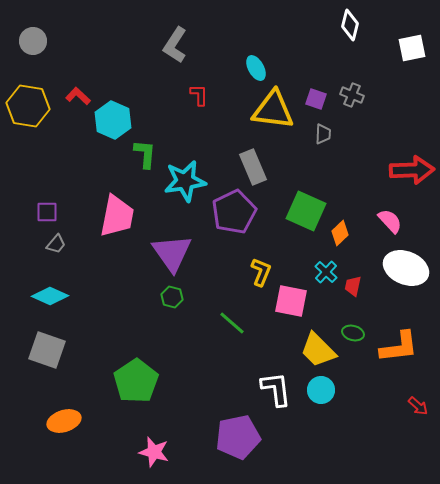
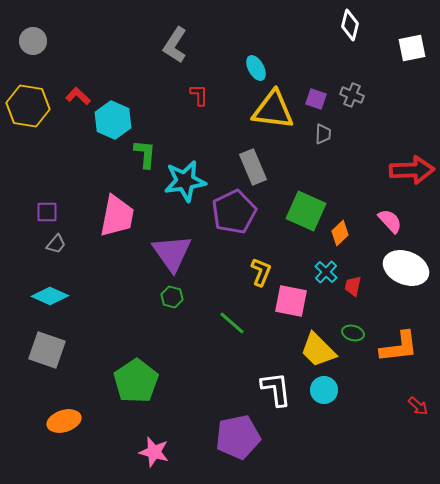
cyan circle at (321, 390): moved 3 px right
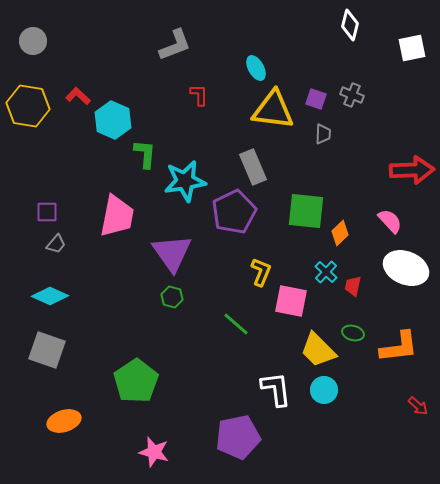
gray L-shape at (175, 45): rotated 144 degrees counterclockwise
green square at (306, 211): rotated 18 degrees counterclockwise
green line at (232, 323): moved 4 px right, 1 px down
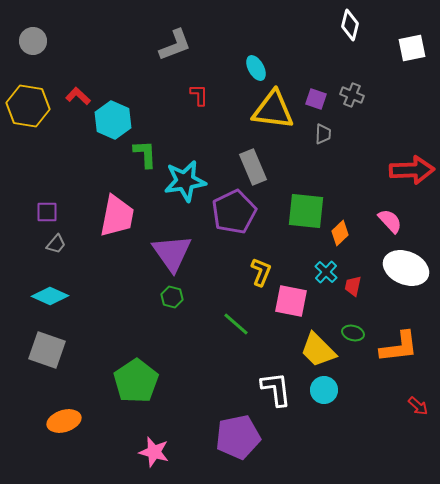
green L-shape at (145, 154): rotated 8 degrees counterclockwise
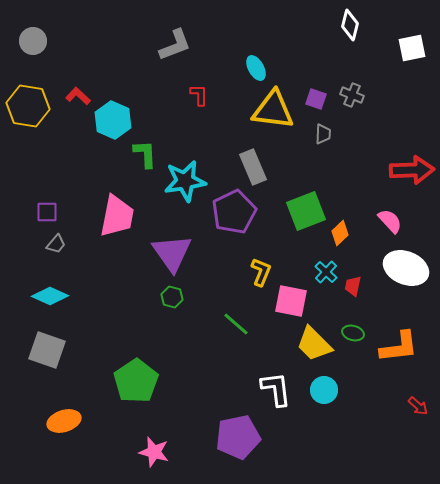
green square at (306, 211): rotated 27 degrees counterclockwise
yellow trapezoid at (318, 350): moved 4 px left, 6 px up
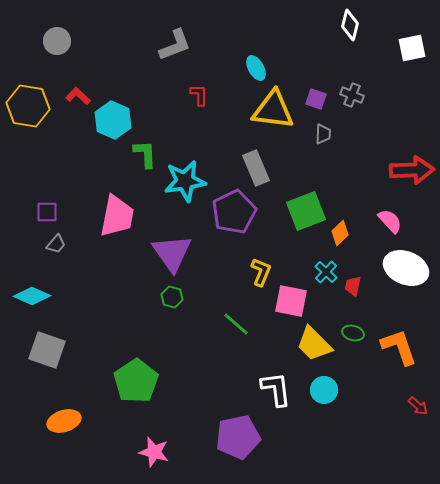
gray circle at (33, 41): moved 24 px right
gray rectangle at (253, 167): moved 3 px right, 1 px down
cyan diamond at (50, 296): moved 18 px left
orange L-shape at (399, 347): rotated 102 degrees counterclockwise
